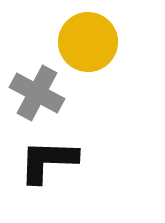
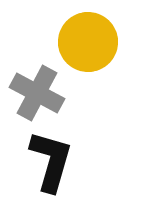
black L-shape: moved 3 px right; rotated 104 degrees clockwise
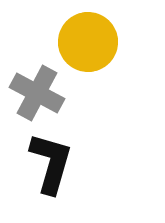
black L-shape: moved 2 px down
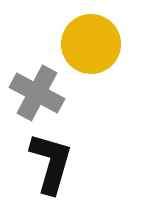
yellow circle: moved 3 px right, 2 px down
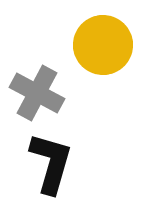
yellow circle: moved 12 px right, 1 px down
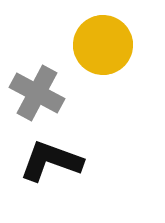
black L-shape: moved 2 px up; rotated 86 degrees counterclockwise
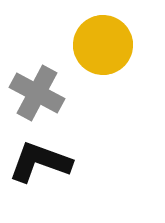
black L-shape: moved 11 px left, 1 px down
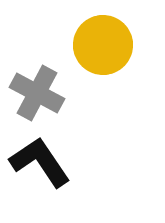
black L-shape: rotated 36 degrees clockwise
